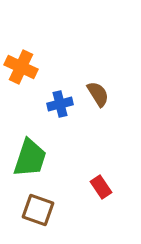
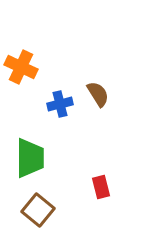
green trapezoid: rotated 18 degrees counterclockwise
red rectangle: rotated 20 degrees clockwise
brown square: rotated 20 degrees clockwise
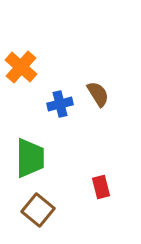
orange cross: rotated 16 degrees clockwise
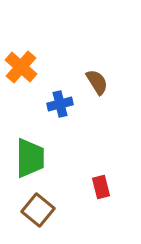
brown semicircle: moved 1 px left, 12 px up
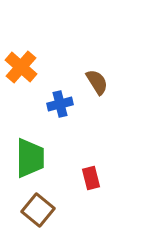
red rectangle: moved 10 px left, 9 px up
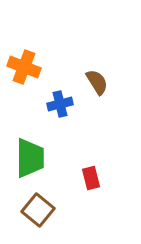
orange cross: moved 3 px right; rotated 20 degrees counterclockwise
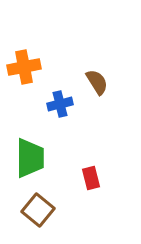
orange cross: rotated 32 degrees counterclockwise
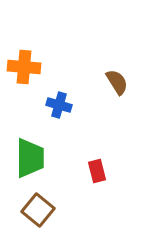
orange cross: rotated 16 degrees clockwise
brown semicircle: moved 20 px right
blue cross: moved 1 px left, 1 px down; rotated 30 degrees clockwise
red rectangle: moved 6 px right, 7 px up
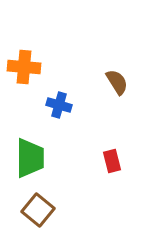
red rectangle: moved 15 px right, 10 px up
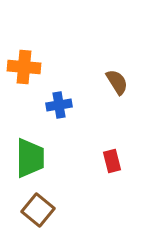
blue cross: rotated 25 degrees counterclockwise
